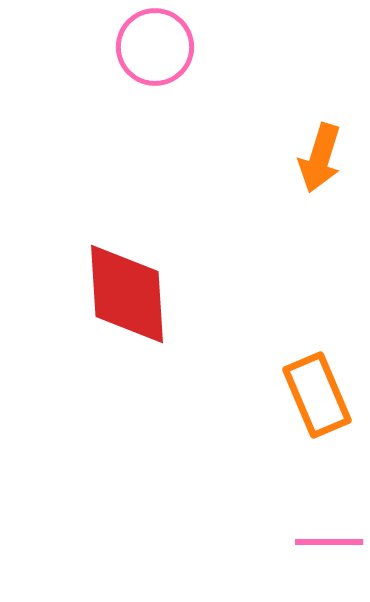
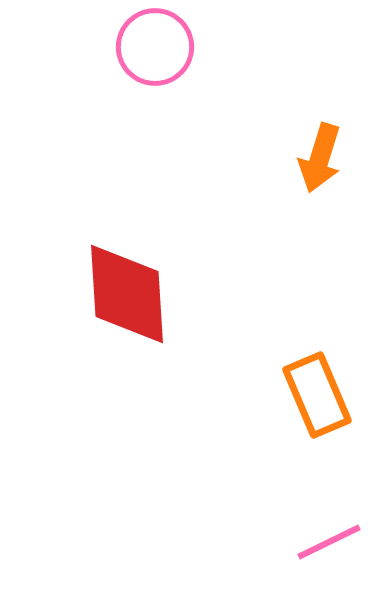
pink line: rotated 26 degrees counterclockwise
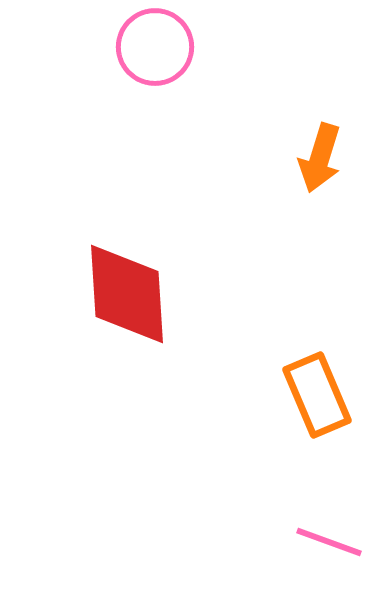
pink line: rotated 46 degrees clockwise
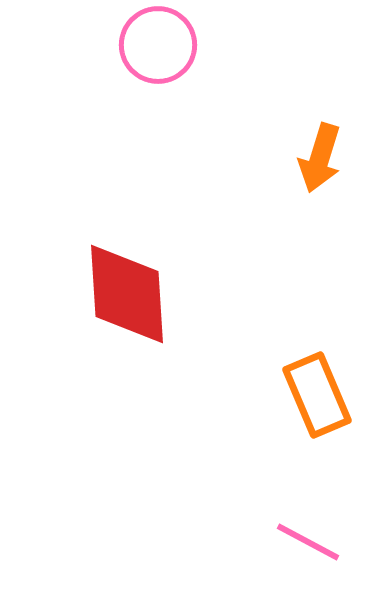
pink circle: moved 3 px right, 2 px up
pink line: moved 21 px left; rotated 8 degrees clockwise
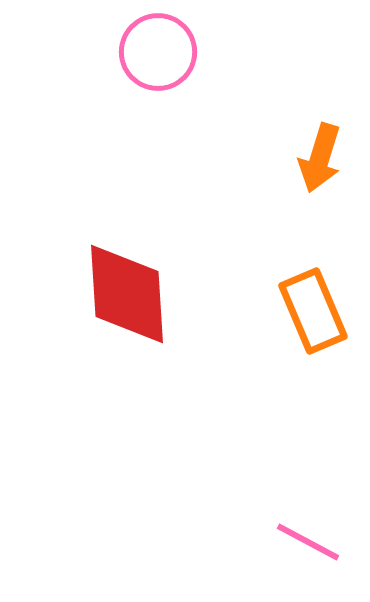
pink circle: moved 7 px down
orange rectangle: moved 4 px left, 84 px up
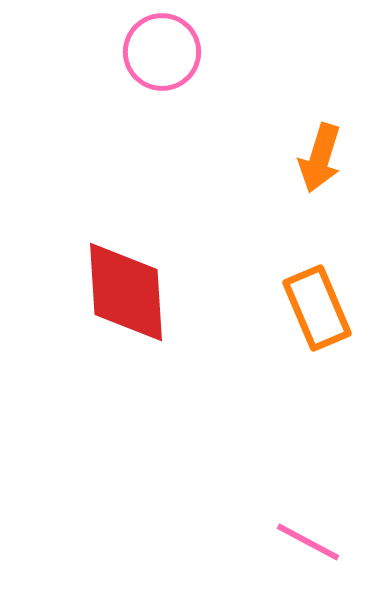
pink circle: moved 4 px right
red diamond: moved 1 px left, 2 px up
orange rectangle: moved 4 px right, 3 px up
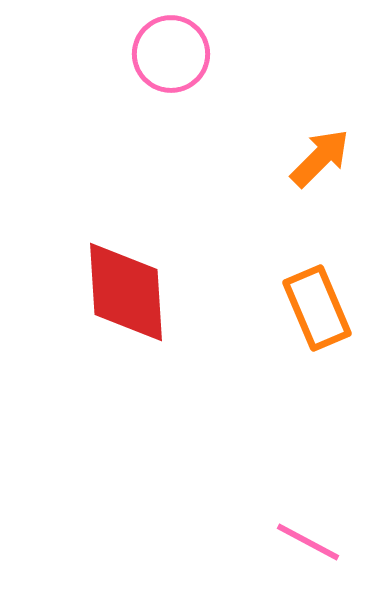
pink circle: moved 9 px right, 2 px down
orange arrow: rotated 152 degrees counterclockwise
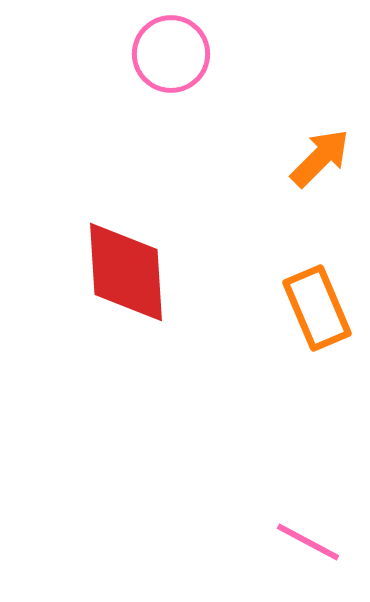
red diamond: moved 20 px up
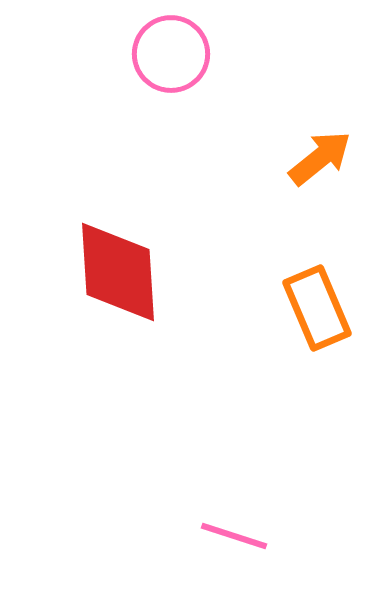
orange arrow: rotated 6 degrees clockwise
red diamond: moved 8 px left
pink line: moved 74 px left, 6 px up; rotated 10 degrees counterclockwise
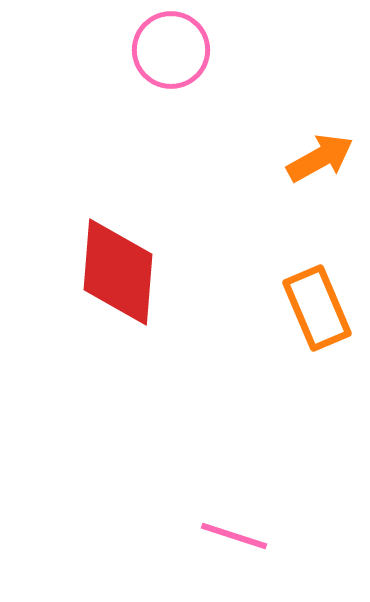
pink circle: moved 4 px up
orange arrow: rotated 10 degrees clockwise
red diamond: rotated 8 degrees clockwise
